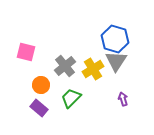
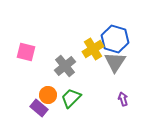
gray triangle: moved 1 px left, 1 px down
yellow cross: moved 20 px up
orange circle: moved 7 px right, 10 px down
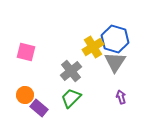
yellow cross: moved 2 px up
gray cross: moved 6 px right, 5 px down
orange circle: moved 23 px left
purple arrow: moved 2 px left, 2 px up
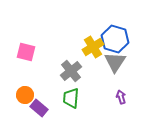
green trapezoid: rotated 40 degrees counterclockwise
